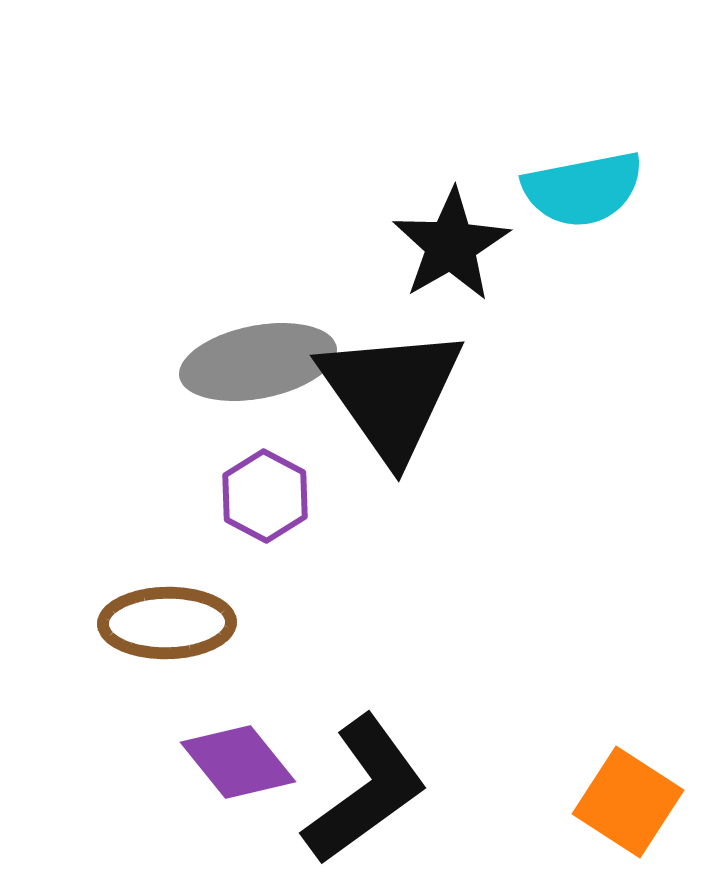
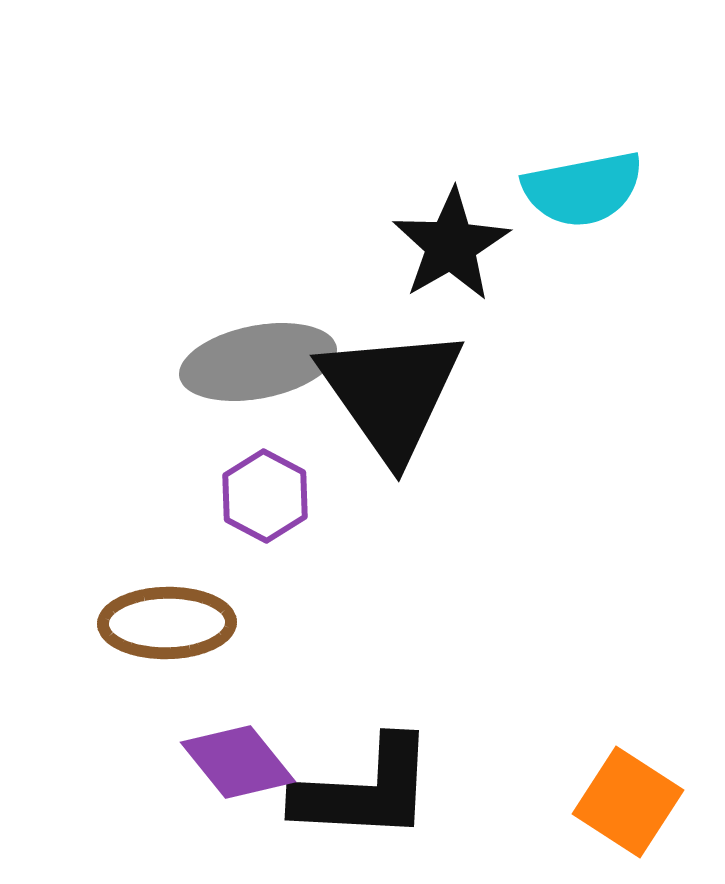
black L-shape: rotated 39 degrees clockwise
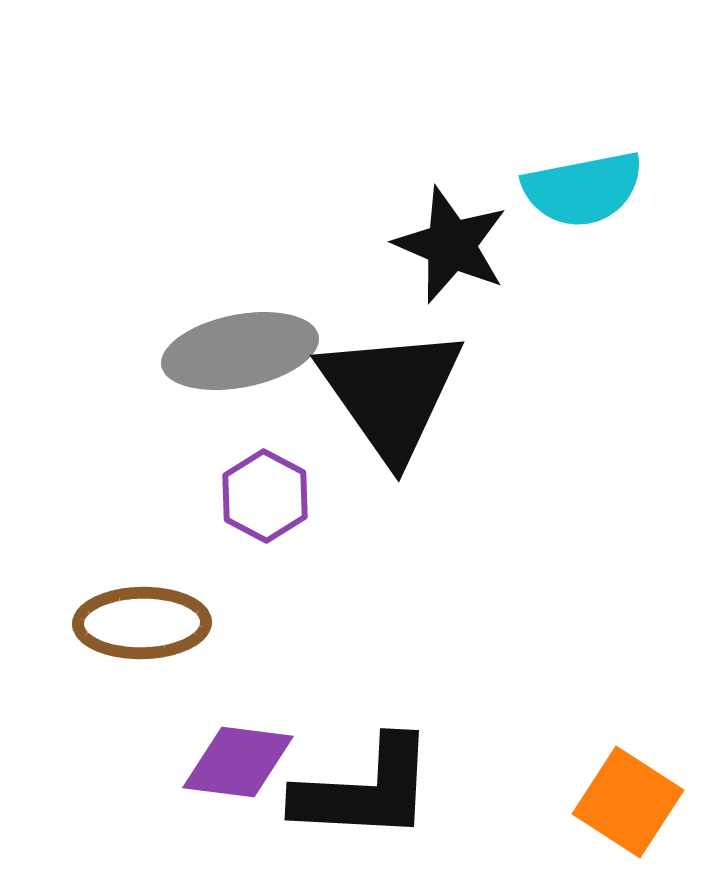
black star: rotated 19 degrees counterclockwise
gray ellipse: moved 18 px left, 11 px up
brown ellipse: moved 25 px left
purple diamond: rotated 44 degrees counterclockwise
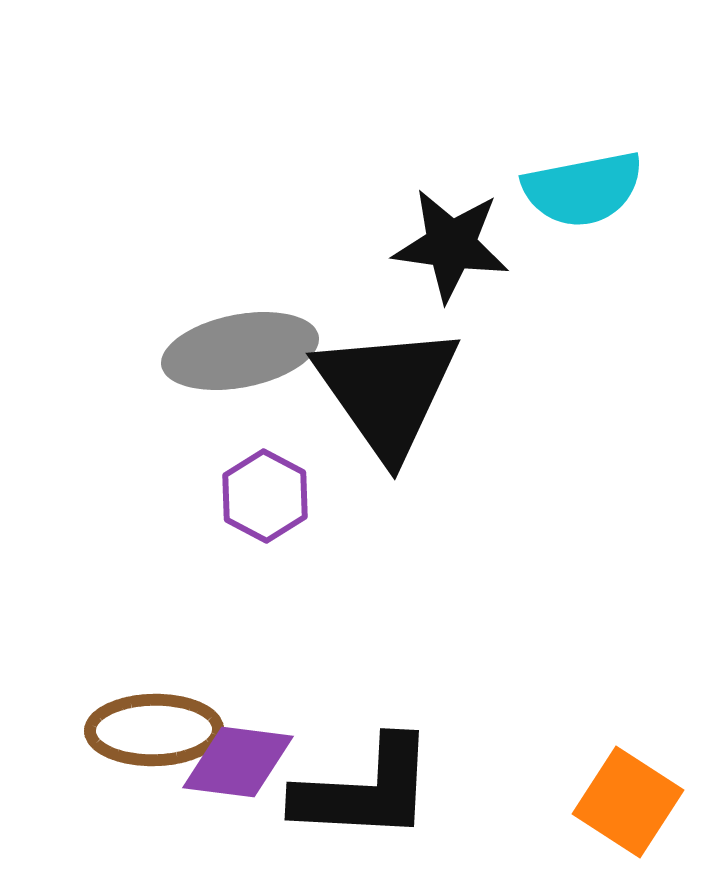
black star: rotated 15 degrees counterclockwise
black triangle: moved 4 px left, 2 px up
brown ellipse: moved 12 px right, 107 px down
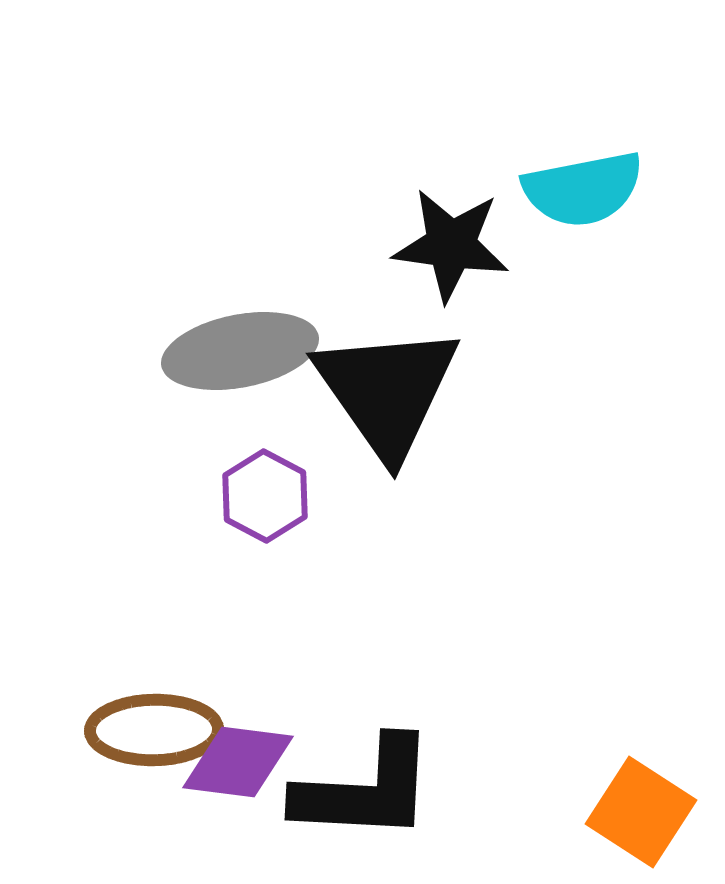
orange square: moved 13 px right, 10 px down
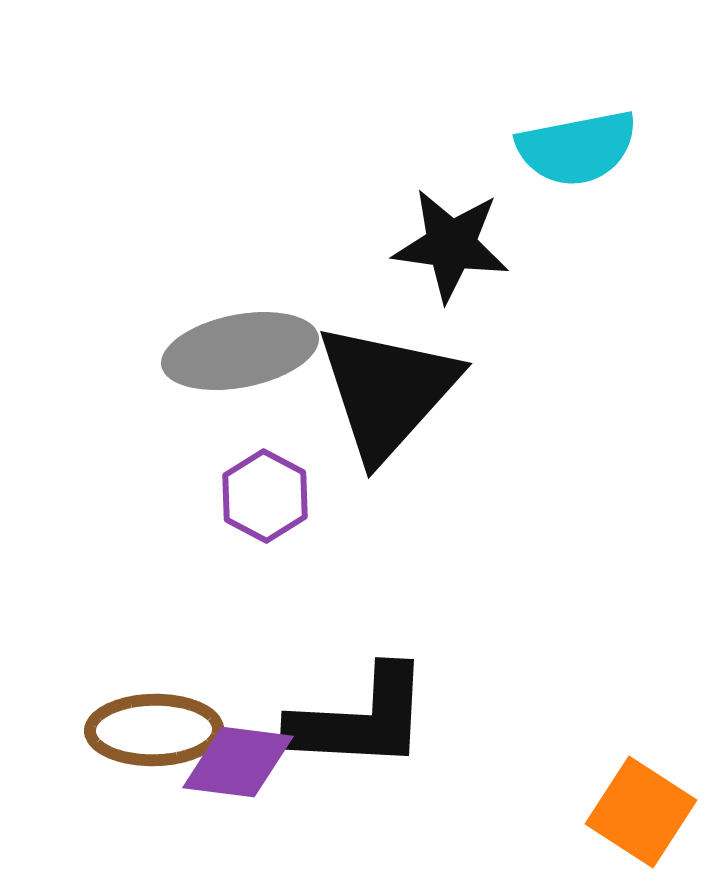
cyan semicircle: moved 6 px left, 41 px up
black triangle: rotated 17 degrees clockwise
black L-shape: moved 5 px left, 71 px up
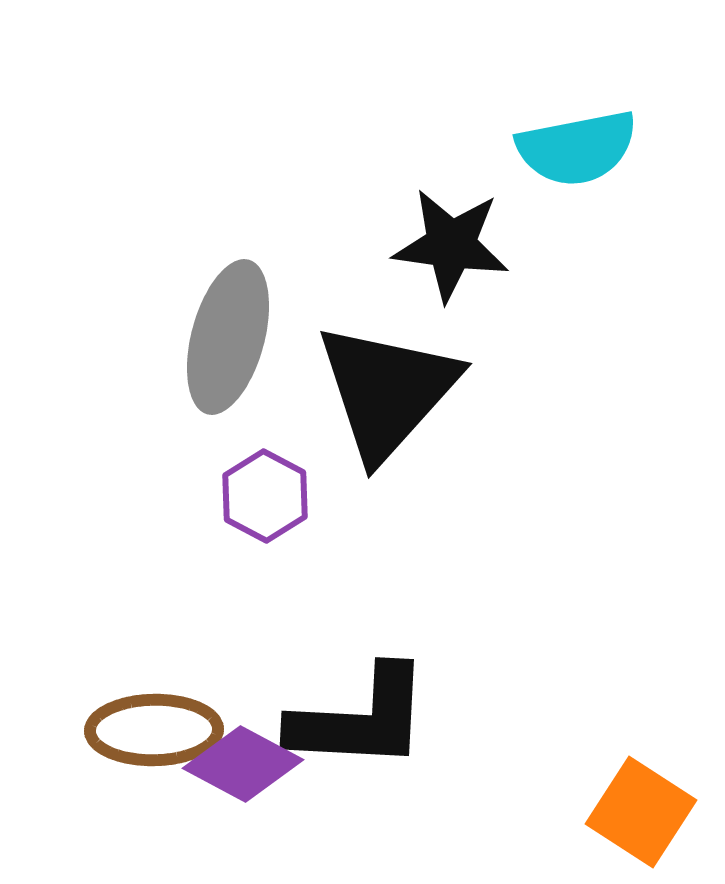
gray ellipse: moved 12 px left, 14 px up; rotated 64 degrees counterclockwise
purple diamond: moved 5 px right, 2 px down; rotated 21 degrees clockwise
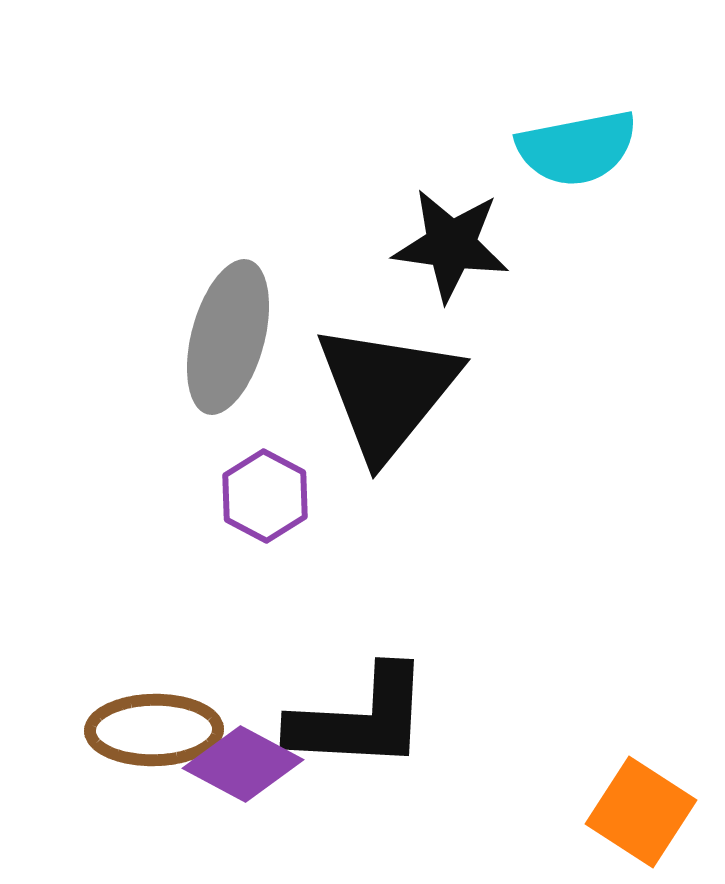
black triangle: rotated 3 degrees counterclockwise
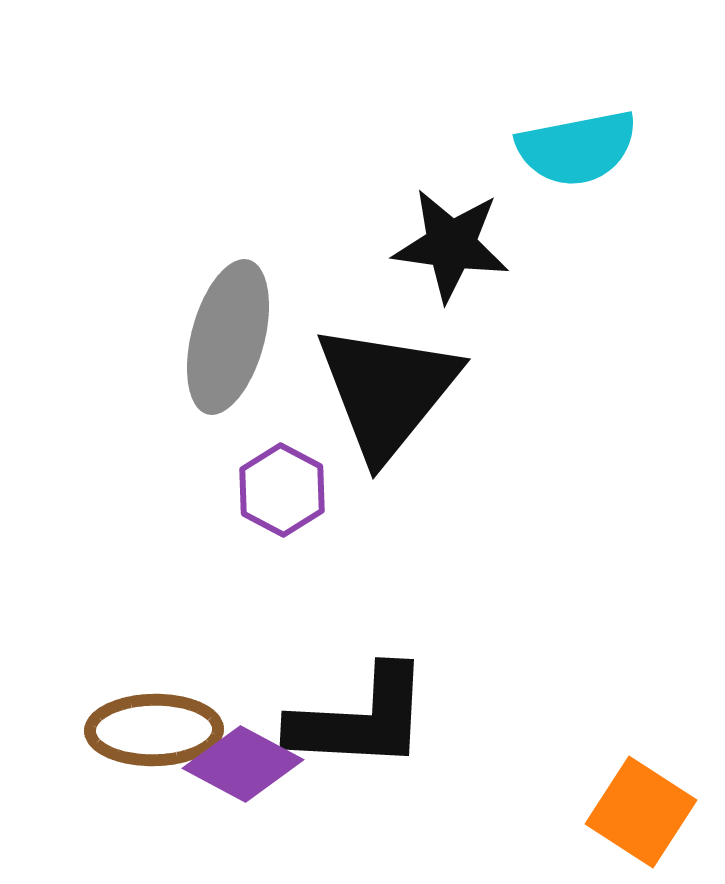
purple hexagon: moved 17 px right, 6 px up
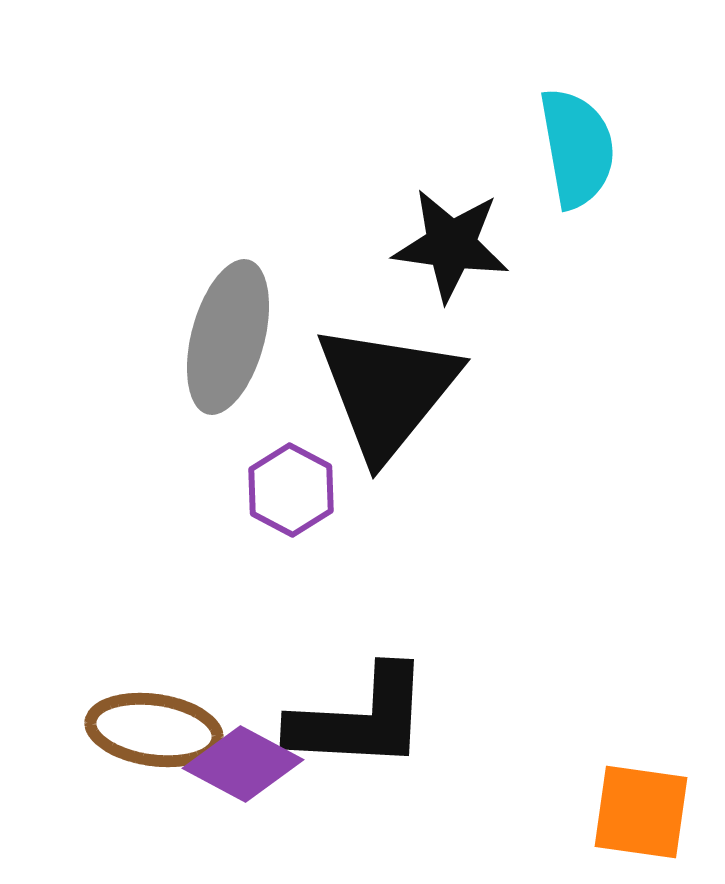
cyan semicircle: rotated 89 degrees counterclockwise
purple hexagon: moved 9 px right
brown ellipse: rotated 9 degrees clockwise
orange square: rotated 25 degrees counterclockwise
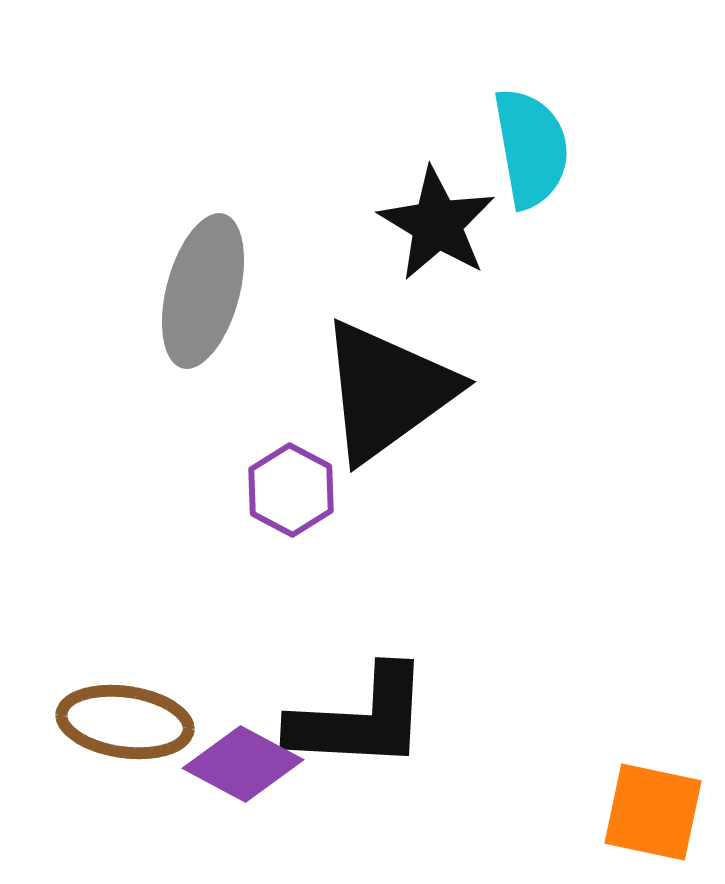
cyan semicircle: moved 46 px left
black star: moved 14 px left, 21 px up; rotated 23 degrees clockwise
gray ellipse: moved 25 px left, 46 px up
black triangle: rotated 15 degrees clockwise
brown ellipse: moved 29 px left, 8 px up
orange square: moved 12 px right; rotated 4 degrees clockwise
